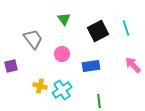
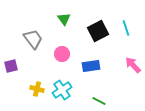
yellow cross: moved 3 px left, 3 px down
green line: rotated 56 degrees counterclockwise
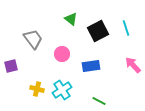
green triangle: moved 7 px right; rotated 16 degrees counterclockwise
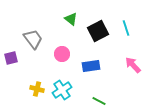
purple square: moved 8 px up
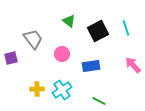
green triangle: moved 2 px left, 2 px down
yellow cross: rotated 16 degrees counterclockwise
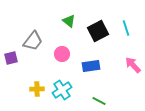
gray trapezoid: moved 2 px down; rotated 75 degrees clockwise
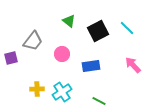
cyan line: moved 1 px right; rotated 28 degrees counterclockwise
cyan cross: moved 2 px down
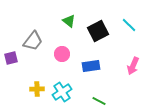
cyan line: moved 2 px right, 3 px up
pink arrow: moved 1 px down; rotated 114 degrees counterclockwise
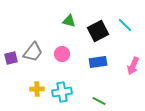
green triangle: rotated 24 degrees counterclockwise
cyan line: moved 4 px left
gray trapezoid: moved 11 px down
blue rectangle: moved 7 px right, 4 px up
cyan cross: rotated 24 degrees clockwise
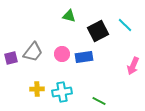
green triangle: moved 5 px up
blue rectangle: moved 14 px left, 5 px up
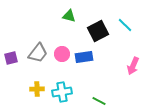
gray trapezoid: moved 5 px right, 1 px down
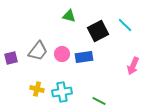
gray trapezoid: moved 2 px up
yellow cross: rotated 16 degrees clockwise
